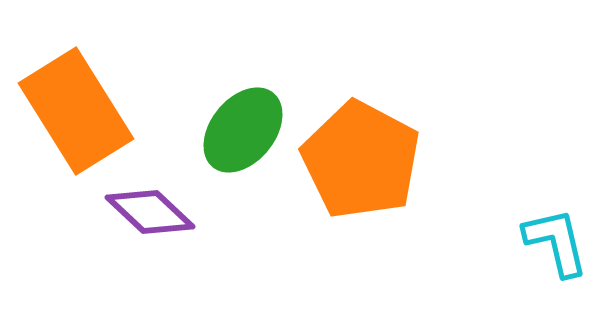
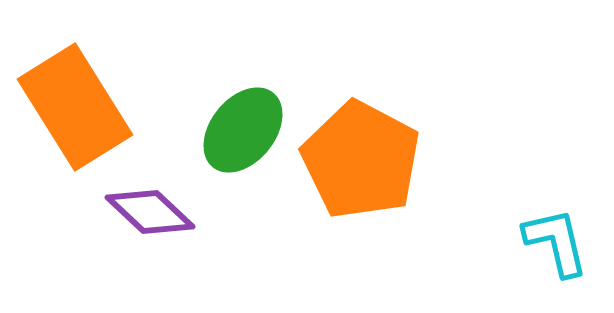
orange rectangle: moved 1 px left, 4 px up
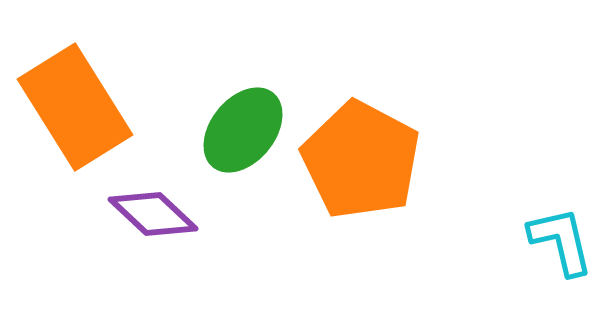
purple diamond: moved 3 px right, 2 px down
cyan L-shape: moved 5 px right, 1 px up
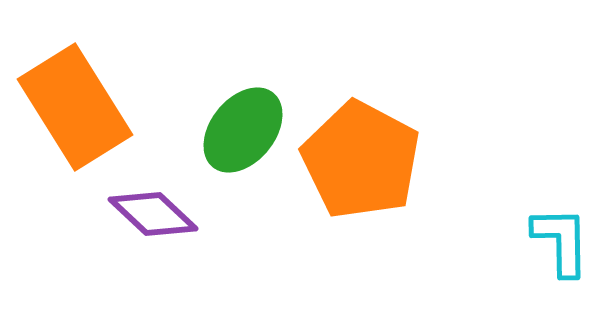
cyan L-shape: rotated 12 degrees clockwise
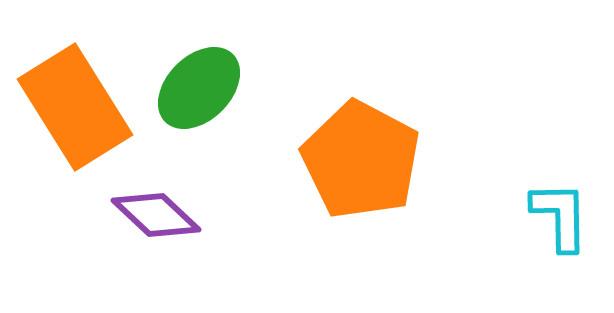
green ellipse: moved 44 px left, 42 px up; rotated 6 degrees clockwise
purple diamond: moved 3 px right, 1 px down
cyan L-shape: moved 1 px left, 25 px up
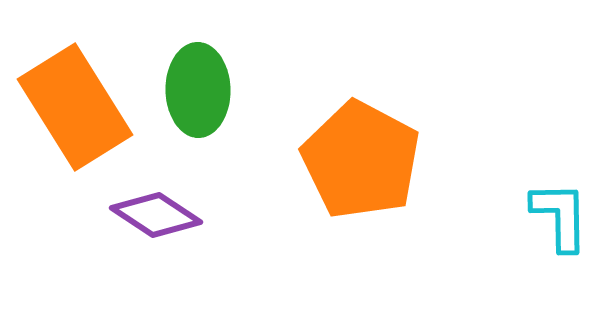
green ellipse: moved 1 px left, 2 px down; rotated 46 degrees counterclockwise
purple diamond: rotated 10 degrees counterclockwise
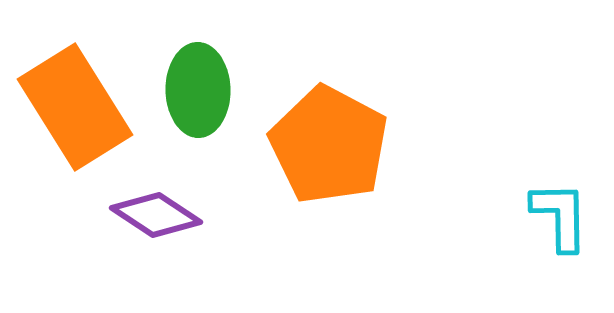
orange pentagon: moved 32 px left, 15 px up
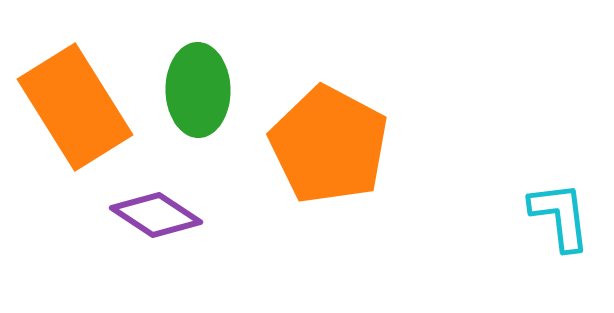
cyan L-shape: rotated 6 degrees counterclockwise
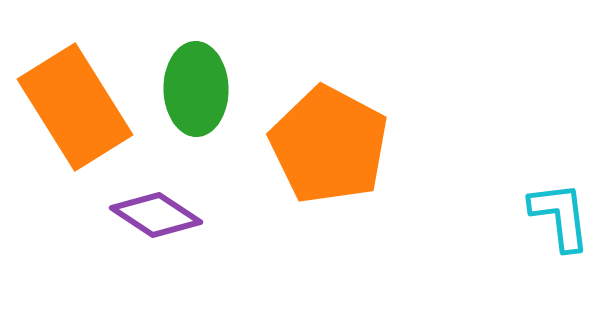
green ellipse: moved 2 px left, 1 px up
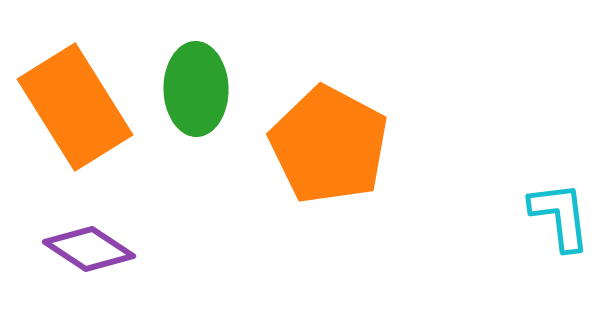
purple diamond: moved 67 px left, 34 px down
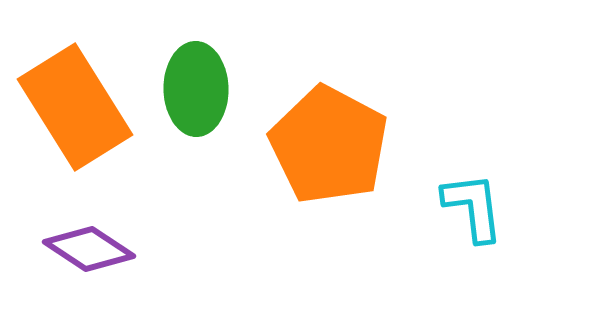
cyan L-shape: moved 87 px left, 9 px up
